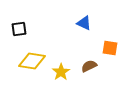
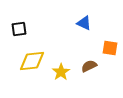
yellow diamond: rotated 16 degrees counterclockwise
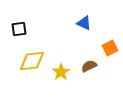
orange square: rotated 35 degrees counterclockwise
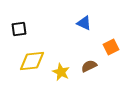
orange square: moved 1 px right, 1 px up
yellow star: rotated 12 degrees counterclockwise
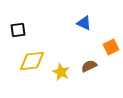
black square: moved 1 px left, 1 px down
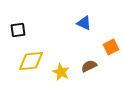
yellow diamond: moved 1 px left
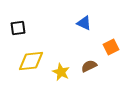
black square: moved 2 px up
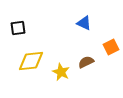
brown semicircle: moved 3 px left, 4 px up
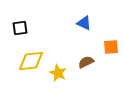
black square: moved 2 px right
orange square: rotated 21 degrees clockwise
yellow star: moved 3 px left, 1 px down
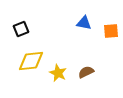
blue triangle: rotated 14 degrees counterclockwise
black square: moved 1 px right, 1 px down; rotated 14 degrees counterclockwise
orange square: moved 16 px up
brown semicircle: moved 10 px down
